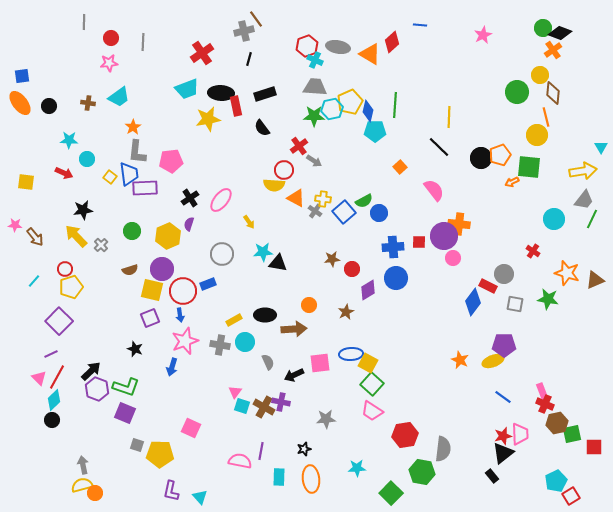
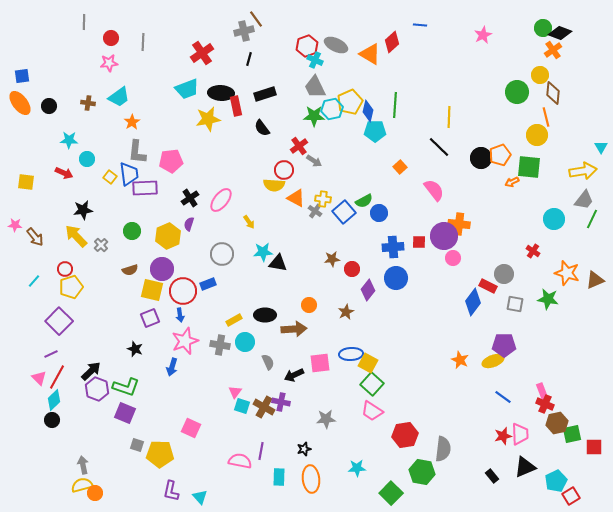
gray ellipse at (338, 47): moved 2 px left, 2 px up; rotated 15 degrees clockwise
gray trapezoid at (315, 87): rotated 120 degrees counterclockwise
orange star at (133, 127): moved 1 px left, 5 px up
purple diamond at (368, 290): rotated 20 degrees counterclockwise
black triangle at (503, 453): moved 22 px right, 14 px down; rotated 15 degrees clockwise
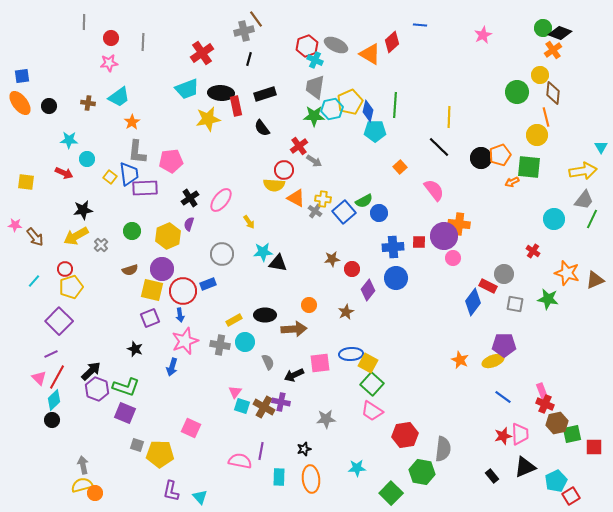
gray trapezoid at (315, 87): rotated 35 degrees clockwise
yellow arrow at (76, 236): rotated 75 degrees counterclockwise
